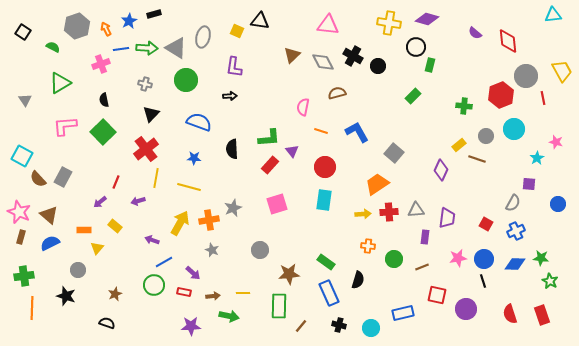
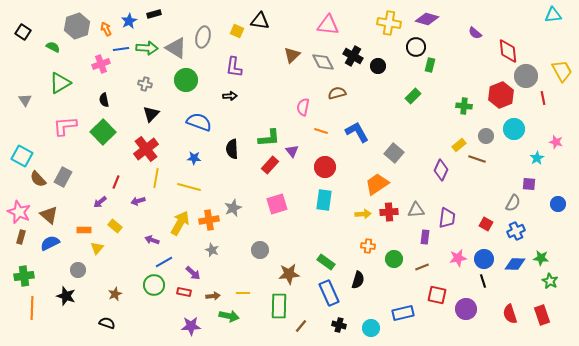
red diamond at (508, 41): moved 10 px down
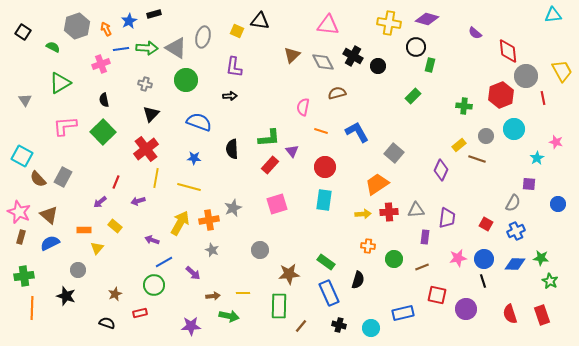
red rectangle at (184, 292): moved 44 px left, 21 px down; rotated 24 degrees counterclockwise
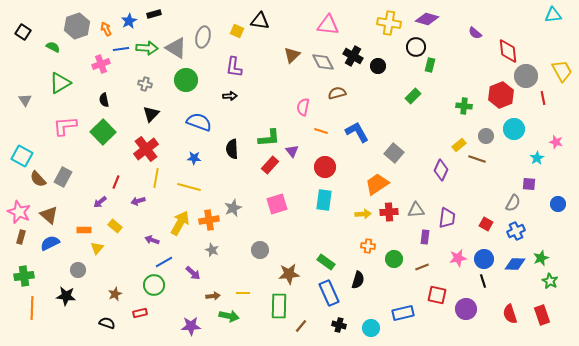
green star at (541, 258): rotated 28 degrees counterclockwise
black star at (66, 296): rotated 12 degrees counterclockwise
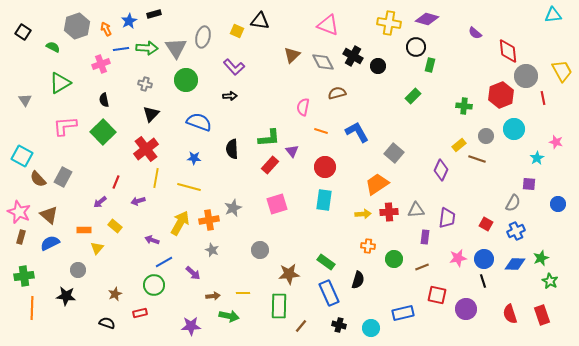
pink triangle at (328, 25): rotated 15 degrees clockwise
gray triangle at (176, 48): rotated 25 degrees clockwise
purple L-shape at (234, 67): rotated 50 degrees counterclockwise
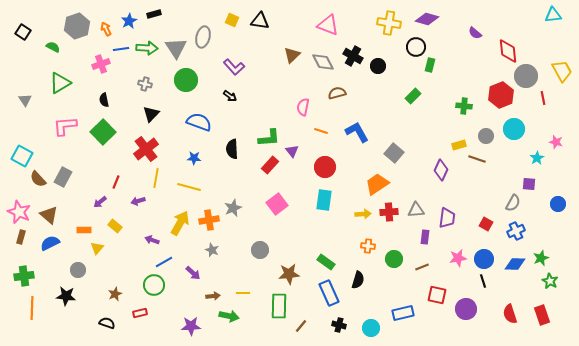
yellow square at (237, 31): moved 5 px left, 11 px up
black arrow at (230, 96): rotated 40 degrees clockwise
yellow rectangle at (459, 145): rotated 24 degrees clockwise
pink square at (277, 204): rotated 20 degrees counterclockwise
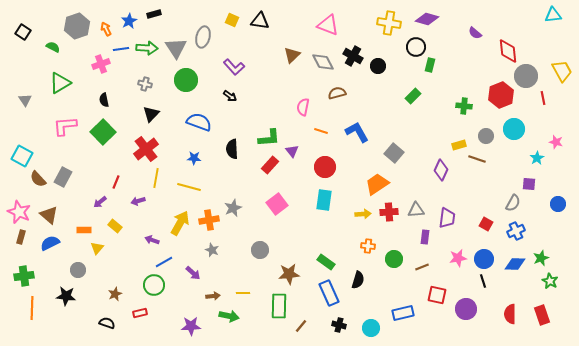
red semicircle at (510, 314): rotated 18 degrees clockwise
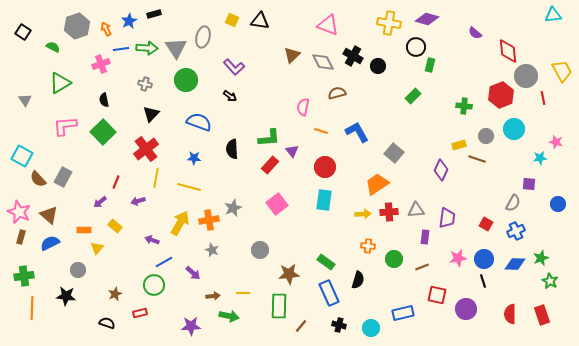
cyan star at (537, 158): moved 3 px right; rotated 24 degrees clockwise
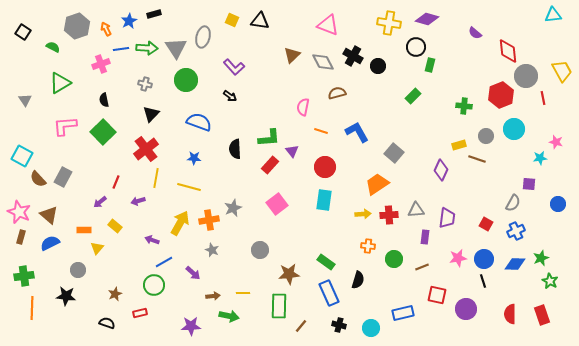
black semicircle at (232, 149): moved 3 px right
red cross at (389, 212): moved 3 px down
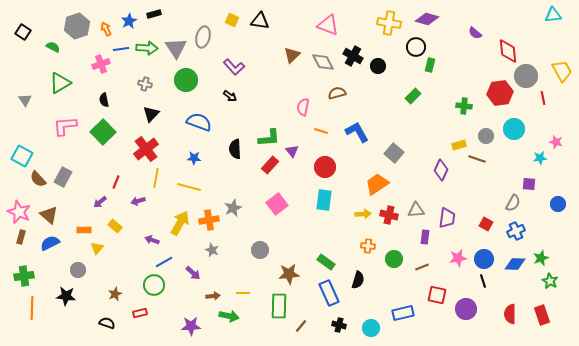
red hexagon at (501, 95): moved 1 px left, 2 px up; rotated 15 degrees clockwise
red cross at (389, 215): rotated 18 degrees clockwise
